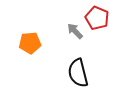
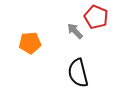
red pentagon: moved 1 px left, 1 px up
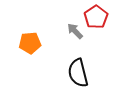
red pentagon: rotated 15 degrees clockwise
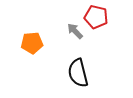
red pentagon: rotated 25 degrees counterclockwise
orange pentagon: moved 2 px right
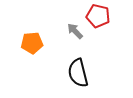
red pentagon: moved 2 px right, 1 px up
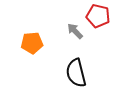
black semicircle: moved 2 px left
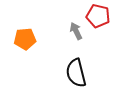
gray arrow: moved 1 px right; rotated 18 degrees clockwise
orange pentagon: moved 7 px left, 4 px up
